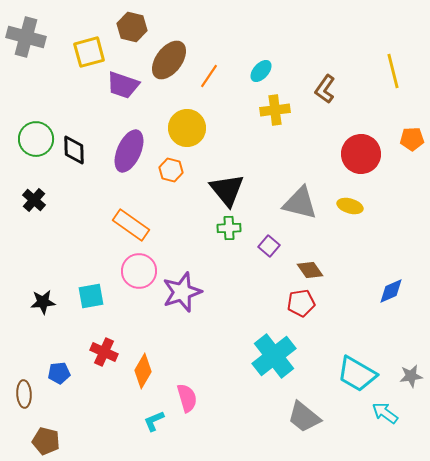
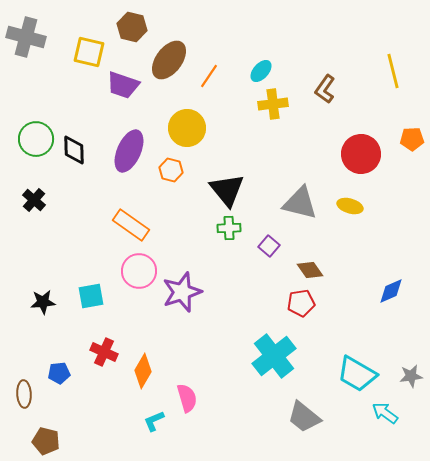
yellow square at (89, 52): rotated 28 degrees clockwise
yellow cross at (275, 110): moved 2 px left, 6 px up
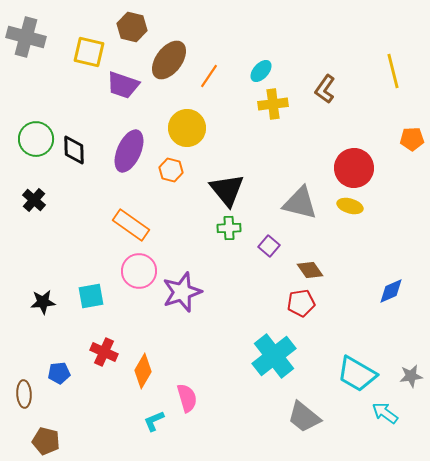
red circle at (361, 154): moved 7 px left, 14 px down
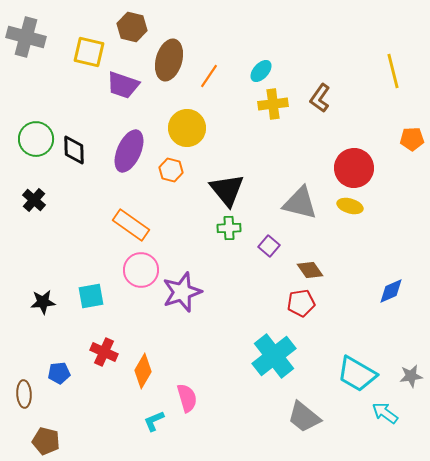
brown ellipse at (169, 60): rotated 21 degrees counterclockwise
brown L-shape at (325, 89): moved 5 px left, 9 px down
pink circle at (139, 271): moved 2 px right, 1 px up
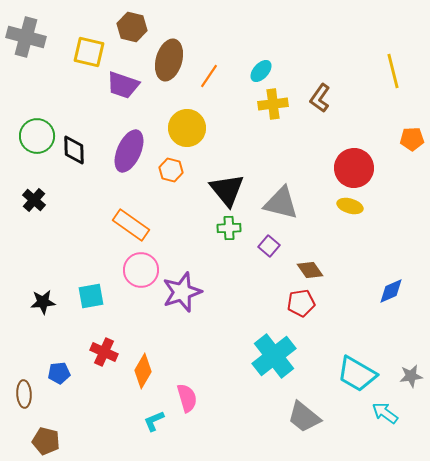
green circle at (36, 139): moved 1 px right, 3 px up
gray triangle at (300, 203): moved 19 px left
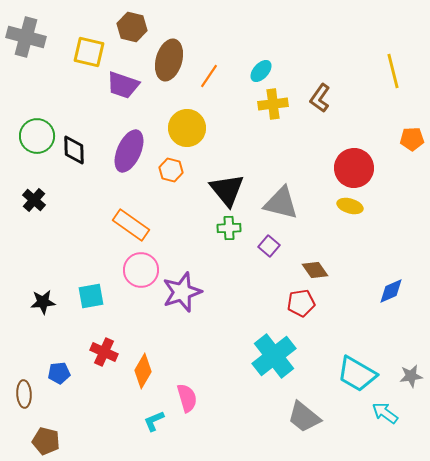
brown diamond at (310, 270): moved 5 px right
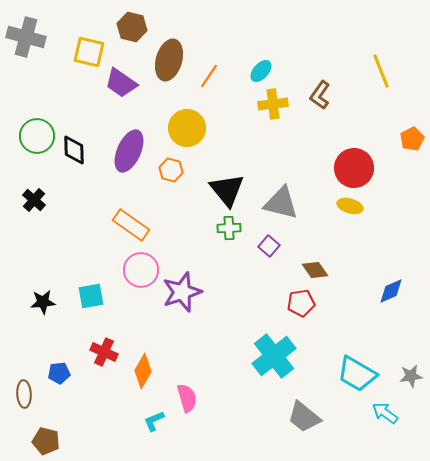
yellow line at (393, 71): moved 12 px left; rotated 8 degrees counterclockwise
purple trapezoid at (123, 85): moved 2 px left, 2 px up; rotated 16 degrees clockwise
brown L-shape at (320, 98): moved 3 px up
orange pentagon at (412, 139): rotated 25 degrees counterclockwise
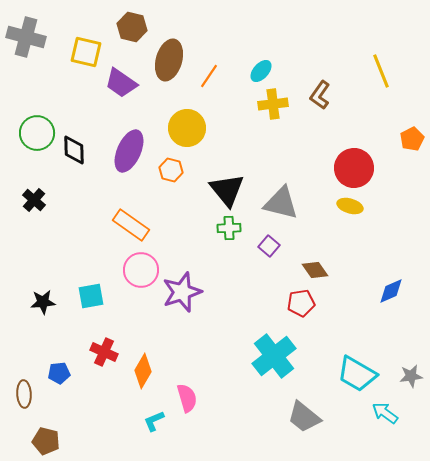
yellow square at (89, 52): moved 3 px left
green circle at (37, 136): moved 3 px up
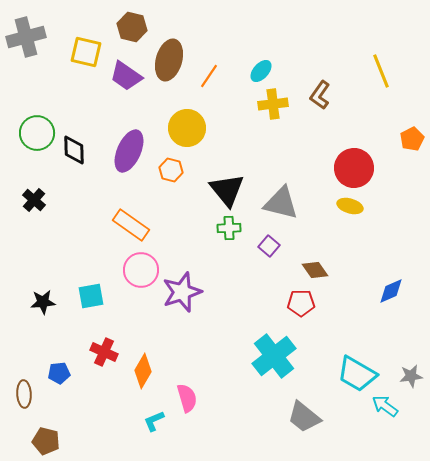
gray cross at (26, 37): rotated 30 degrees counterclockwise
purple trapezoid at (121, 83): moved 5 px right, 7 px up
red pentagon at (301, 303): rotated 8 degrees clockwise
cyan arrow at (385, 413): moved 7 px up
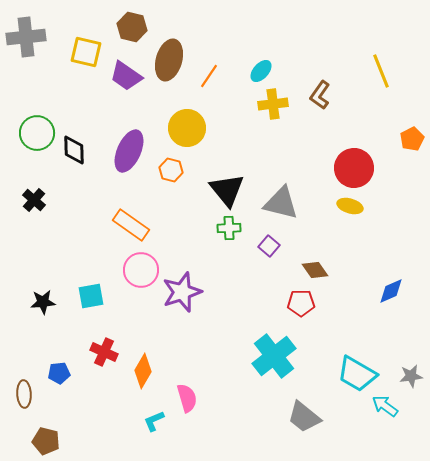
gray cross at (26, 37): rotated 9 degrees clockwise
